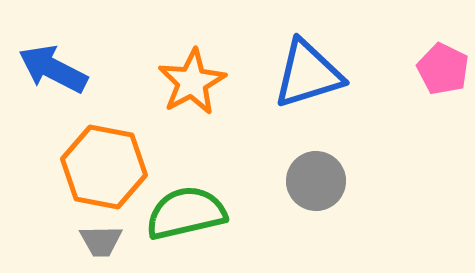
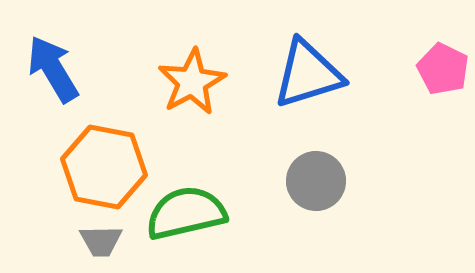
blue arrow: rotated 32 degrees clockwise
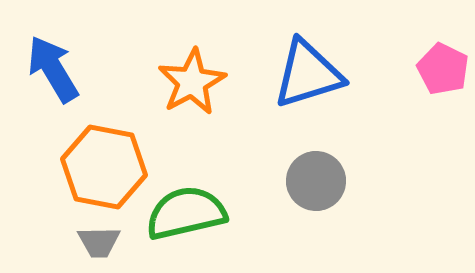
gray trapezoid: moved 2 px left, 1 px down
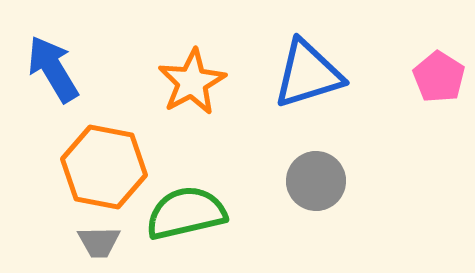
pink pentagon: moved 4 px left, 8 px down; rotated 6 degrees clockwise
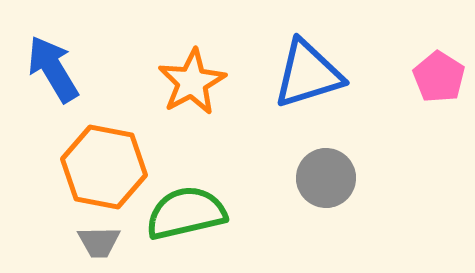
gray circle: moved 10 px right, 3 px up
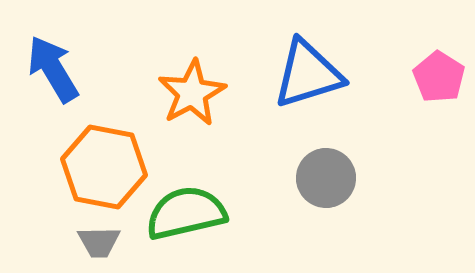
orange star: moved 11 px down
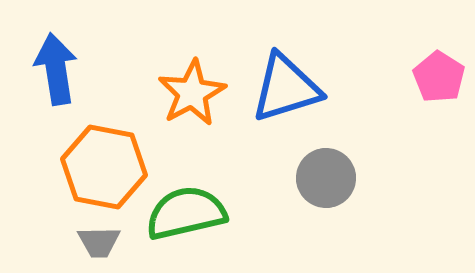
blue arrow: moved 3 px right; rotated 22 degrees clockwise
blue triangle: moved 22 px left, 14 px down
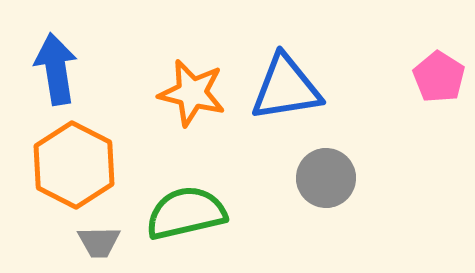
blue triangle: rotated 8 degrees clockwise
orange star: rotated 30 degrees counterclockwise
orange hexagon: moved 30 px left, 2 px up; rotated 16 degrees clockwise
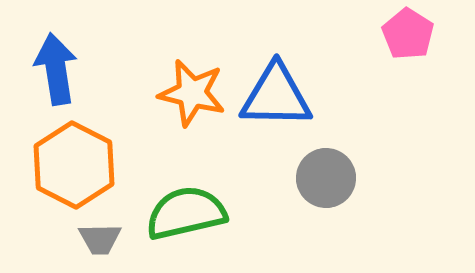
pink pentagon: moved 31 px left, 43 px up
blue triangle: moved 10 px left, 8 px down; rotated 10 degrees clockwise
gray trapezoid: moved 1 px right, 3 px up
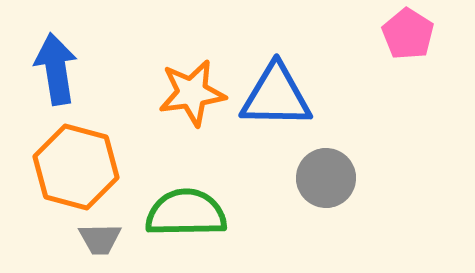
orange star: rotated 22 degrees counterclockwise
orange hexagon: moved 2 px right, 2 px down; rotated 12 degrees counterclockwise
green semicircle: rotated 12 degrees clockwise
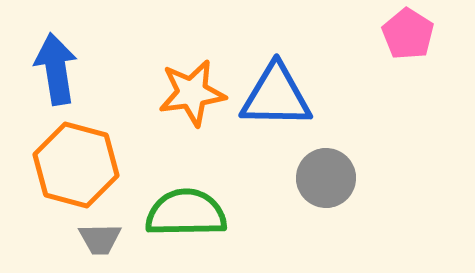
orange hexagon: moved 2 px up
